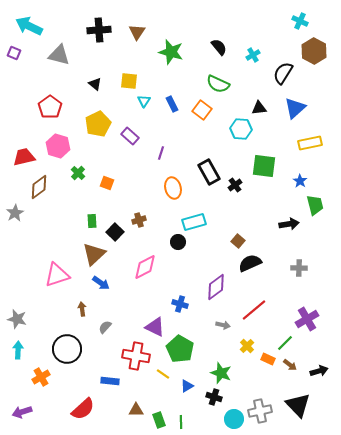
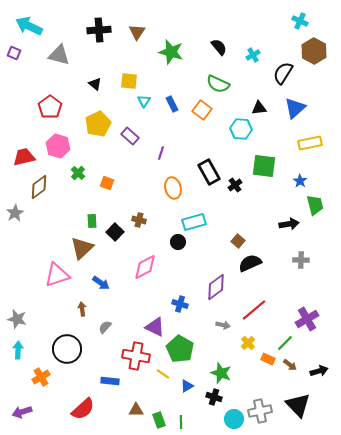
brown cross at (139, 220): rotated 32 degrees clockwise
brown triangle at (94, 254): moved 12 px left, 6 px up
gray cross at (299, 268): moved 2 px right, 8 px up
yellow cross at (247, 346): moved 1 px right, 3 px up
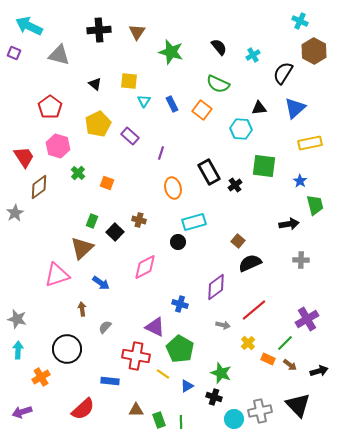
red trapezoid at (24, 157): rotated 70 degrees clockwise
green rectangle at (92, 221): rotated 24 degrees clockwise
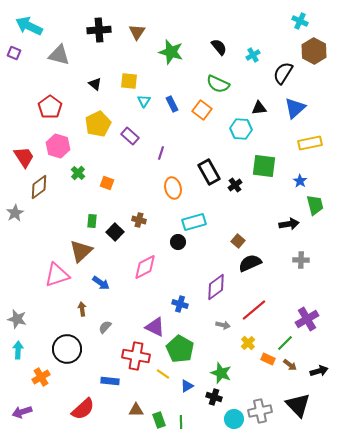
green rectangle at (92, 221): rotated 16 degrees counterclockwise
brown triangle at (82, 248): moved 1 px left, 3 px down
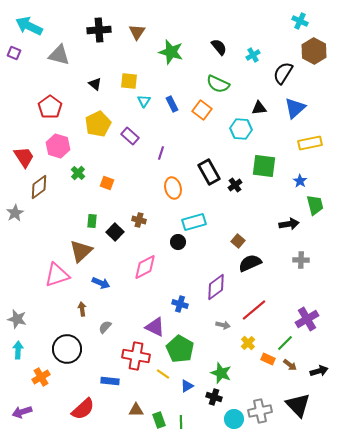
blue arrow at (101, 283): rotated 12 degrees counterclockwise
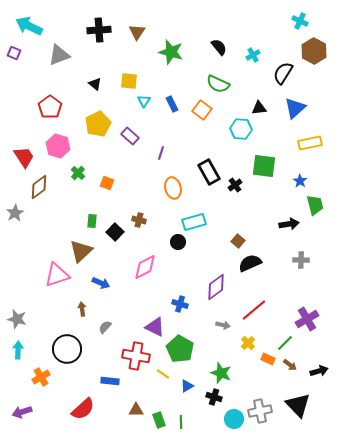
gray triangle at (59, 55): rotated 35 degrees counterclockwise
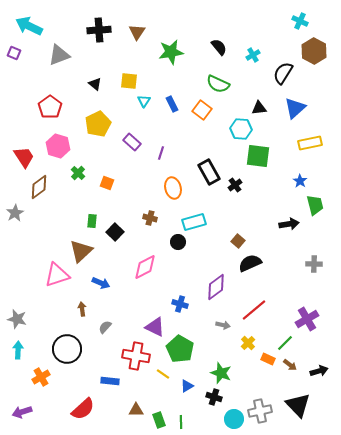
green star at (171, 52): rotated 25 degrees counterclockwise
purple rectangle at (130, 136): moved 2 px right, 6 px down
green square at (264, 166): moved 6 px left, 10 px up
brown cross at (139, 220): moved 11 px right, 2 px up
gray cross at (301, 260): moved 13 px right, 4 px down
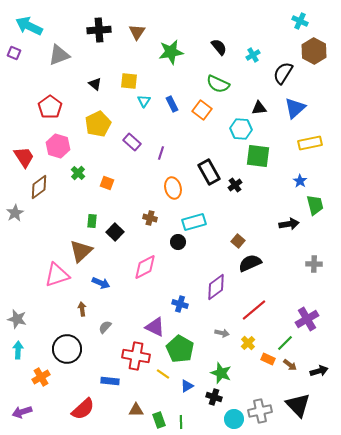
gray arrow at (223, 325): moved 1 px left, 8 px down
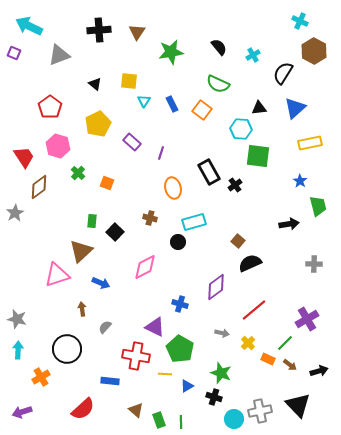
green trapezoid at (315, 205): moved 3 px right, 1 px down
yellow line at (163, 374): moved 2 px right; rotated 32 degrees counterclockwise
brown triangle at (136, 410): rotated 42 degrees clockwise
